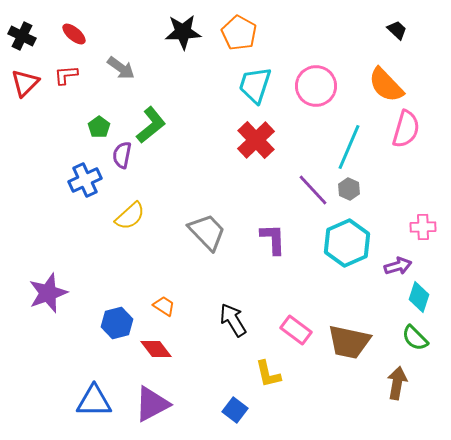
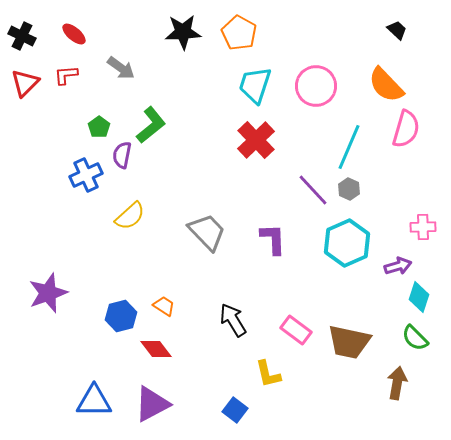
blue cross: moved 1 px right, 5 px up
blue hexagon: moved 4 px right, 7 px up
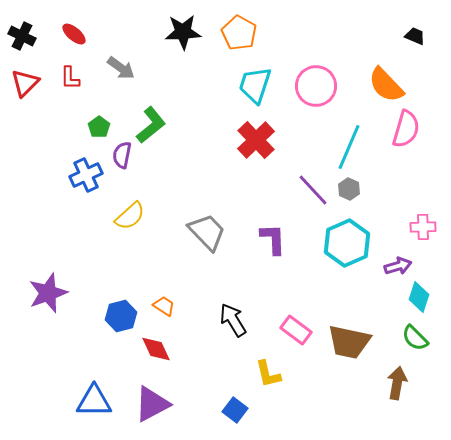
black trapezoid: moved 18 px right, 6 px down; rotated 20 degrees counterclockwise
red L-shape: moved 4 px right, 3 px down; rotated 85 degrees counterclockwise
red diamond: rotated 12 degrees clockwise
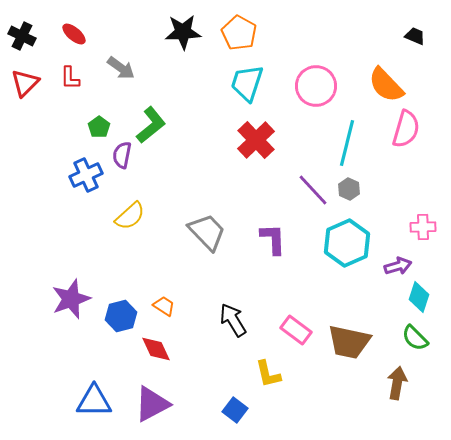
cyan trapezoid: moved 8 px left, 2 px up
cyan line: moved 2 px left, 4 px up; rotated 9 degrees counterclockwise
purple star: moved 23 px right, 6 px down
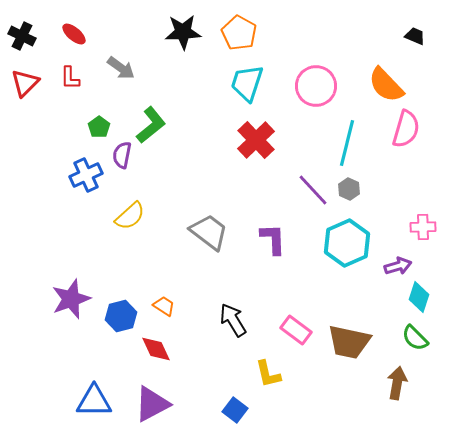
gray trapezoid: moved 2 px right; rotated 9 degrees counterclockwise
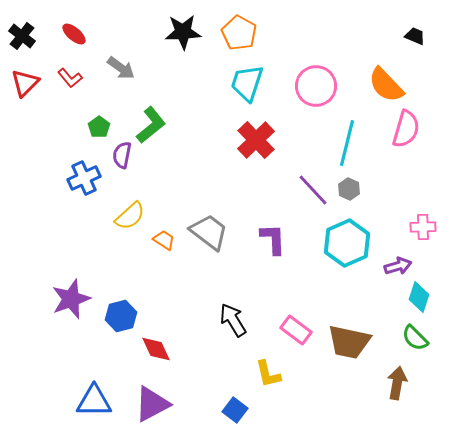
black cross: rotated 12 degrees clockwise
red L-shape: rotated 40 degrees counterclockwise
blue cross: moved 2 px left, 3 px down
orange trapezoid: moved 66 px up
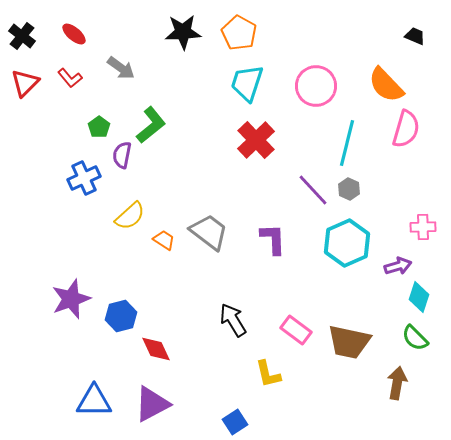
blue square: moved 12 px down; rotated 20 degrees clockwise
